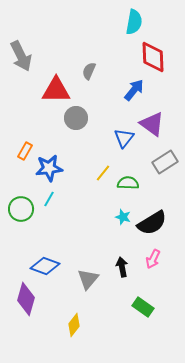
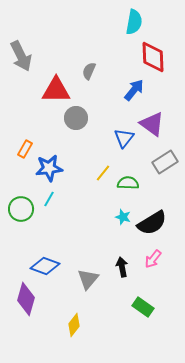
orange rectangle: moved 2 px up
pink arrow: rotated 12 degrees clockwise
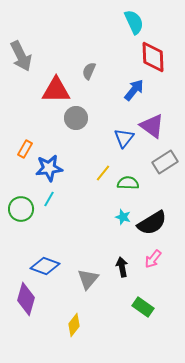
cyan semicircle: rotated 35 degrees counterclockwise
purple triangle: moved 2 px down
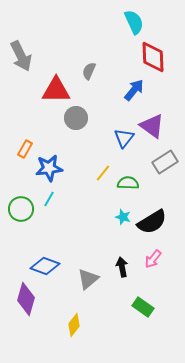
black semicircle: moved 1 px up
gray triangle: rotated 10 degrees clockwise
